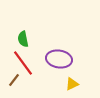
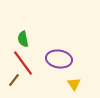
yellow triangle: moved 2 px right; rotated 40 degrees counterclockwise
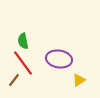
green semicircle: moved 2 px down
yellow triangle: moved 5 px right, 4 px up; rotated 32 degrees clockwise
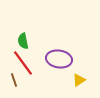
brown line: rotated 56 degrees counterclockwise
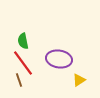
brown line: moved 5 px right
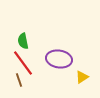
yellow triangle: moved 3 px right, 3 px up
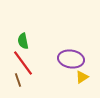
purple ellipse: moved 12 px right
brown line: moved 1 px left
